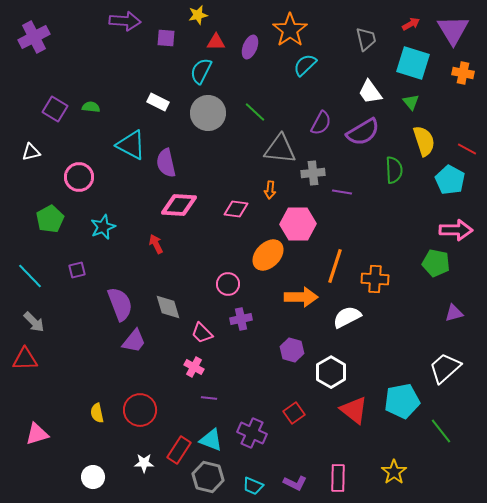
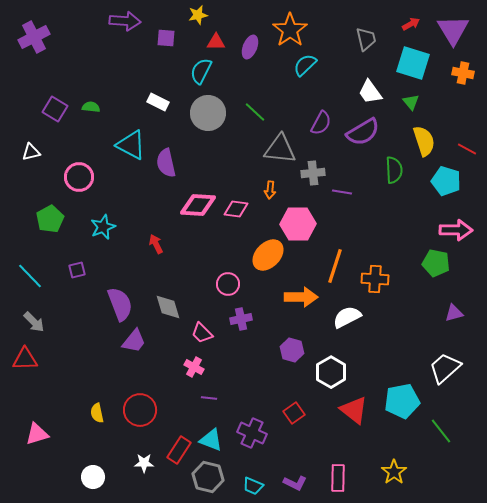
cyan pentagon at (450, 180): moved 4 px left, 1 px down; rotated 12 degrees counterclockwise
pink diamond at (179, 205): moved 19 px right
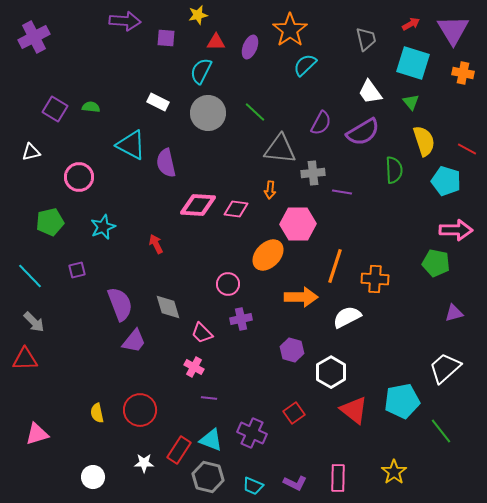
green pentagon at (50, 219): moved 3 px down; rotated 16 degrees clockwise
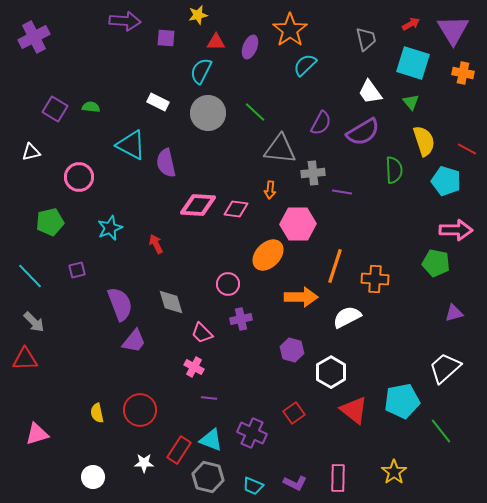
cyan star at (103, 227): moved 7 px right, 1 px down
gray diamond at (168, 307): moved 3 px right, 5 px up
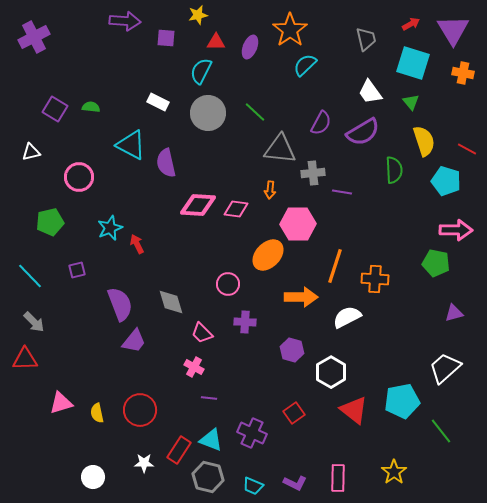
red arrow at (156, 244): moved 19 px left
purple cross at (241, 319): moved 4 px right, 3 px down; rotated 15 degrees clockwise
pink triangle at (37, 434): moved 24 px right, 31 px up
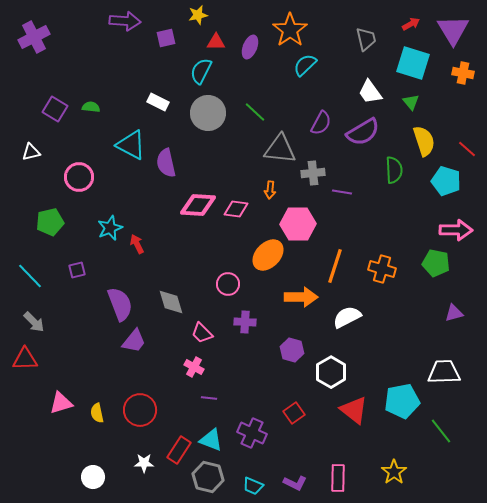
purple square at (166, 38): rotated 18 degrees counterclockwise
red line at (467, 149): rotated 12 degrees clockwise
orange cross at (375, 279): moved 7 px right, 10 px up; rotated 12 degrees clockwise
white trapezoid at (445, 368): moved 1 px left, 4 px down; rotated 40 degrees clockwise
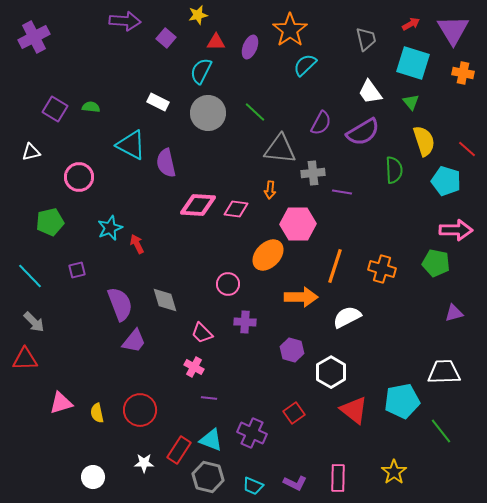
purple square at (166, 38): rotated 36 degrees counterclockwise
gray diamond at (171, 302): moved 6 px left, 2 px up
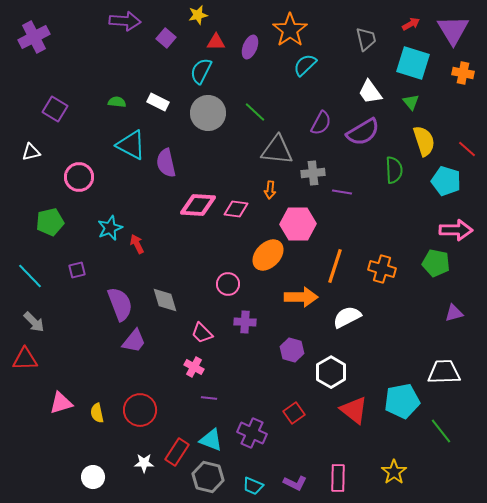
green semicircle at (91, 107): moved 26 px right, 5 px up
gray triangle at (280, 149): moved 3 px left, 1 px down
red rectangle at (179, 450): moved 2 px left, 2 px down
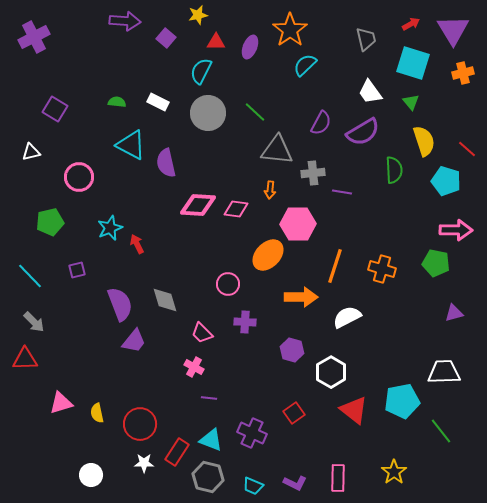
orange cross at (463, 73): rotated 25 degrees counterclockwise
red circle at (140, 410): moved 14 px down
white circle at (93, 477): moved 2 px left, 2 px up
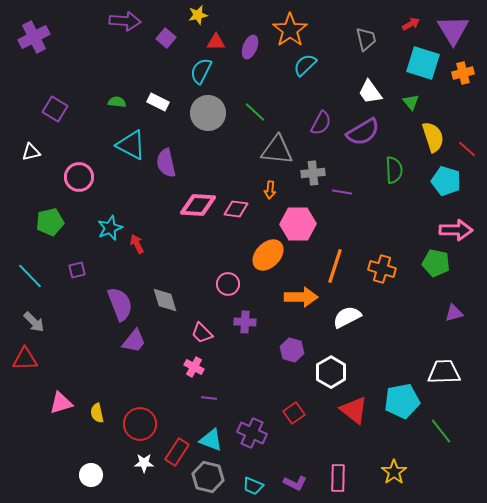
cyan square at (413, 63): moved 10 px right
yellow semicircle at (424, 141): moved 9 px right, 4 px up
